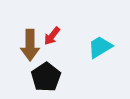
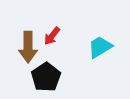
brown arrow: moved 2 px left, 2 px down
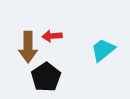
red arrow: rotated 48 degrees clockwise
cyan trapezoid: moved 3 px right, 3 px down; rotated 8 degrees counterclockwise
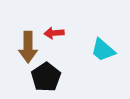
red arrow: moved 2 px right, 3 px up
cyan trapezoid: rotated 100 degrees counterclockwise
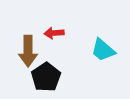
brown arrow: moved 4 px down
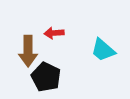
black pentagon: rotated 12 degrees counterclockwise
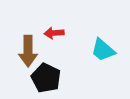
black pentagon: moved 1 px down
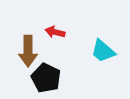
red arrow: moved 1 px right, 1 px up; rotated 18 degrees clockwise
cyan trapezoid: moved 1 px down
